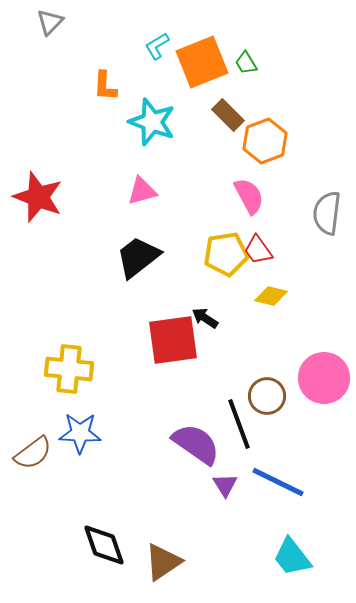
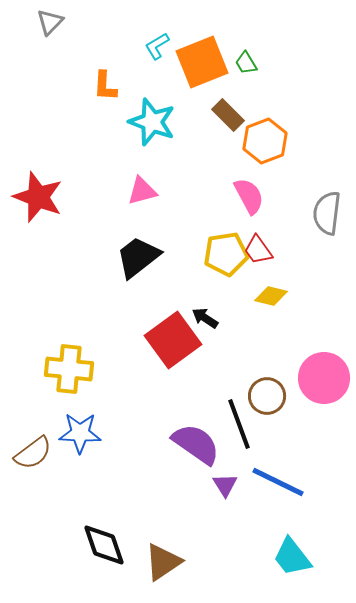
red square: rotated 28 degrees counterclockwise
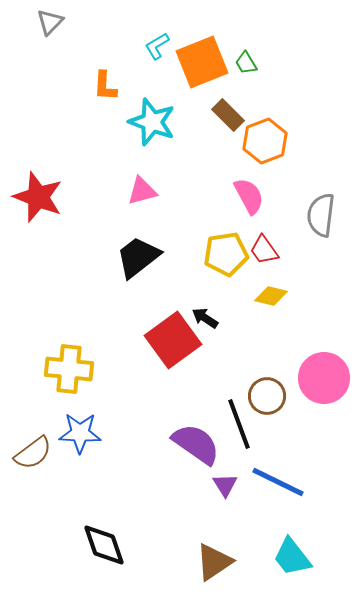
gray semicircle: moved 6 px left, 2 px down
red trapezoid: moved 6 px right
brown triangle: moved 51 px right
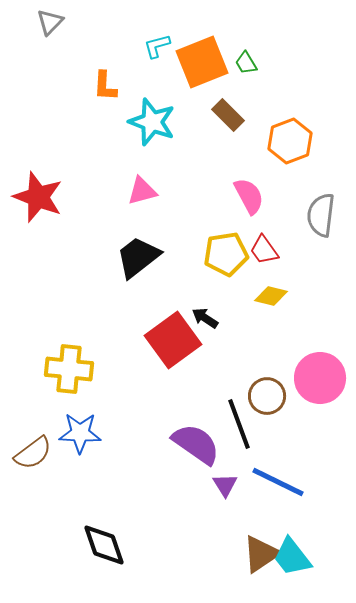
cyan L-shape: rotated 16 degrees clockwise
orange hexagon: moved 25 px right
pink circle: moved 4 px left
brown triangle: moved 47 px right, 8 px up
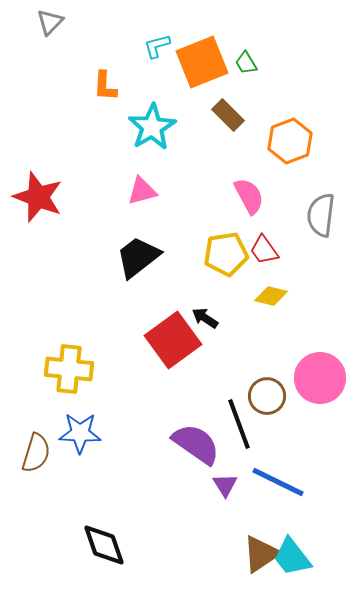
cyan star: moved 5 px down; rotated 21 degrees clockwise
brown semicircle: moved 3 px right; rotated 36 degrees counterclockwise
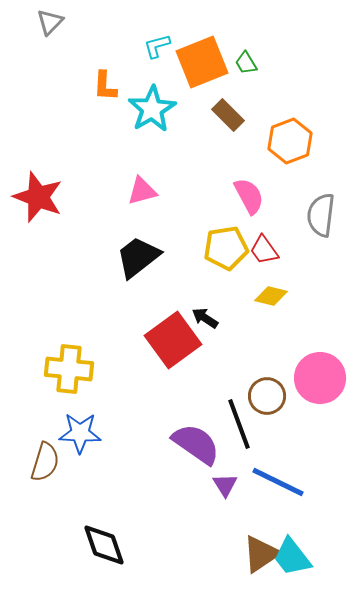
cyan star: moved 18 px up
yellow pentagon: moved 6 px up
brown semicircle: moved 9 px right, 9 px down
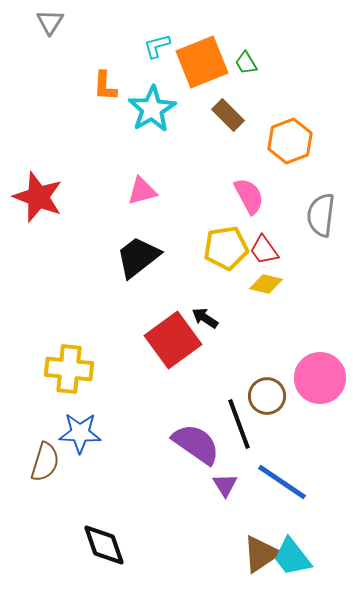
gray triangle: rotated 12 degrees counterclockwise
yellow diamond: moved 5 px left, 12 px up
blue line: moved 4 px right; rotated 8 degrees clockwise
